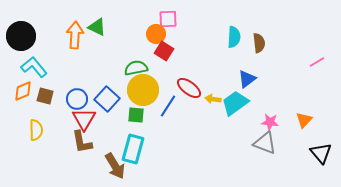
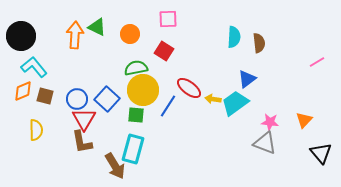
orange circle: moved 26 px left
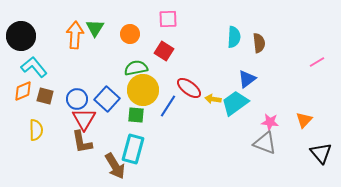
green triangle: moved 2 px left, 1 px down; rotated 36 degrees clockwise
